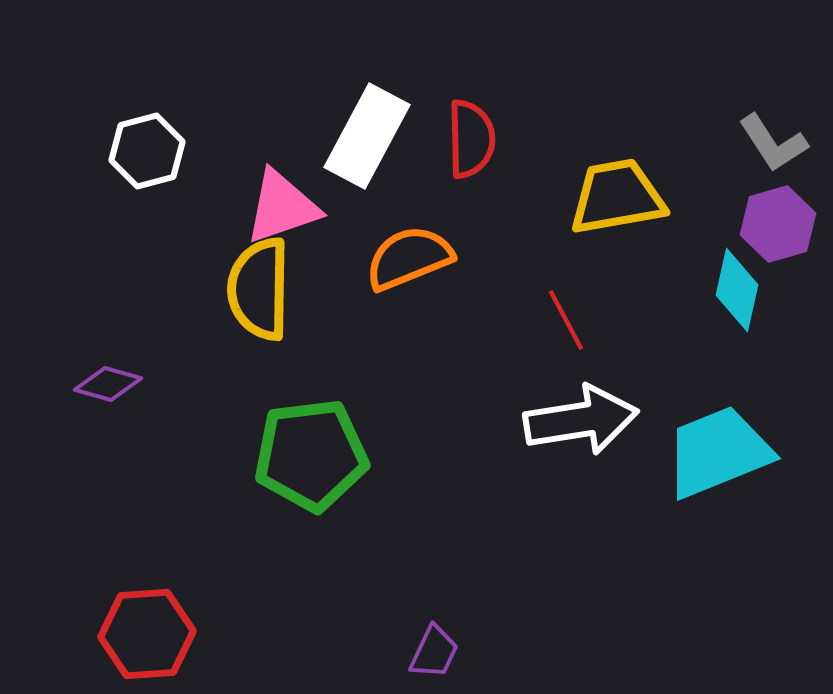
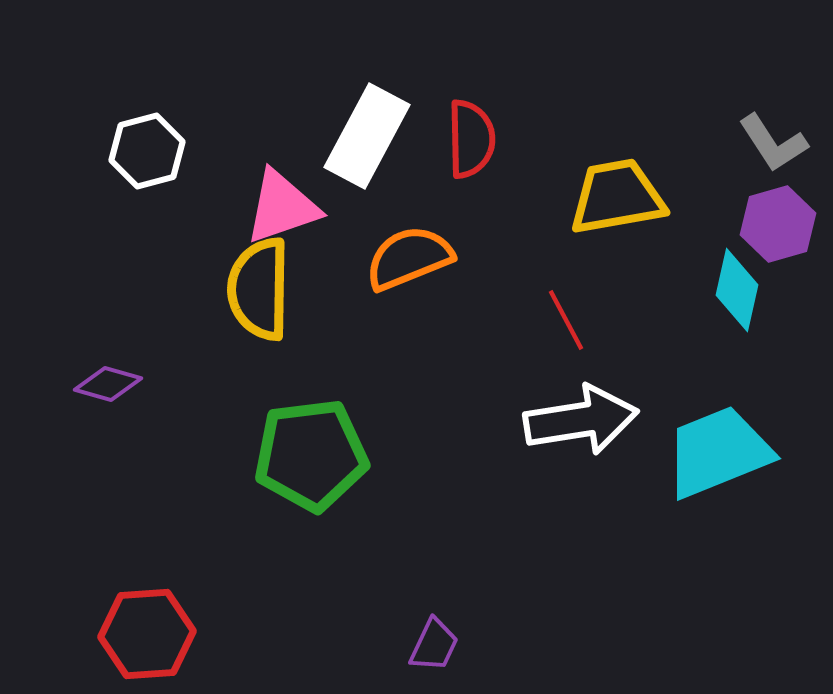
purple trapezoid: moved 7 px up
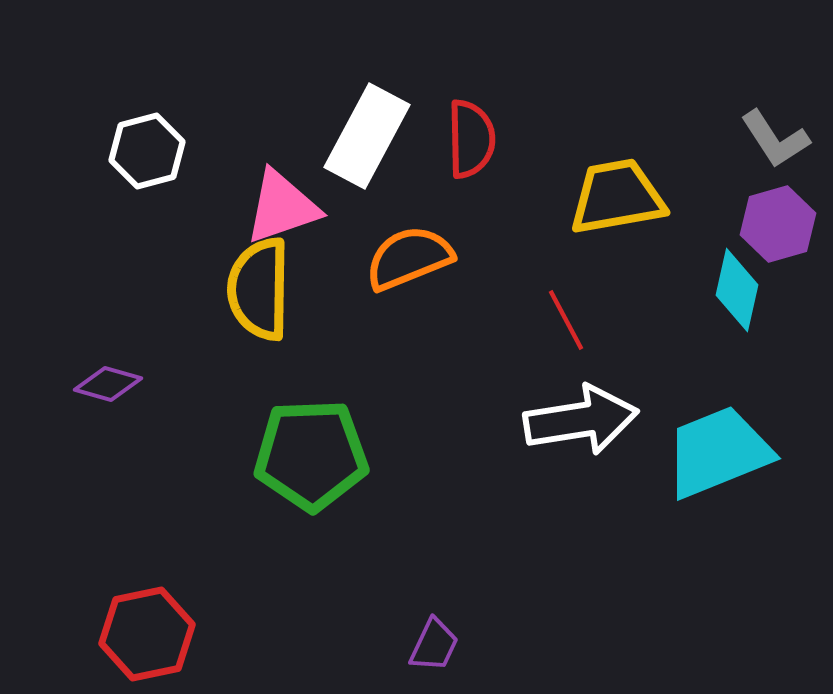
gray L-shape: moved 2 px right, 4 px up
green pentagon: rotated 5 degrees clockwise
red hexagon: rotated 8 degrees counterclockwise
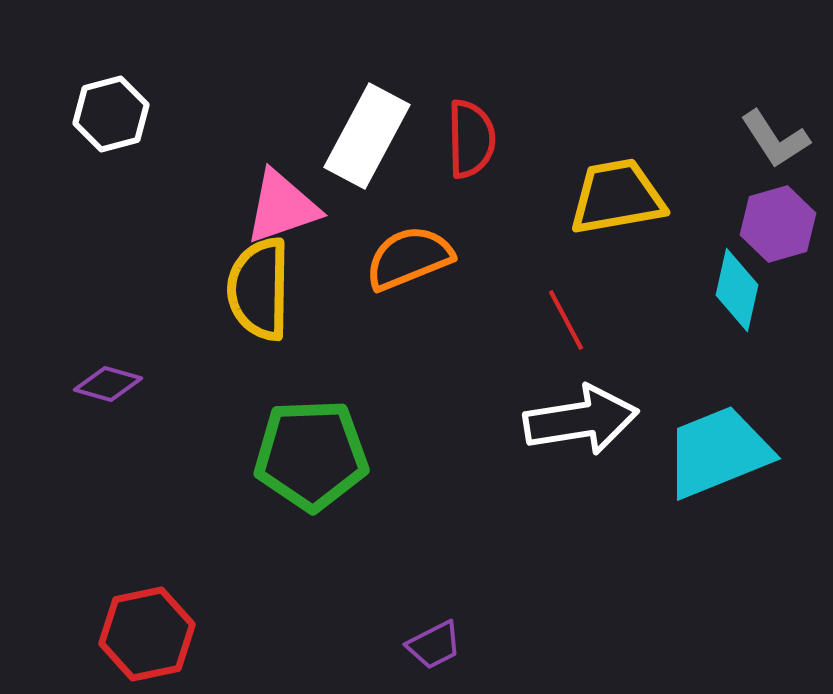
white hexagon: moved 36 px left, 37 px up
purple trapezoid: rotated 38 degrees clockwise
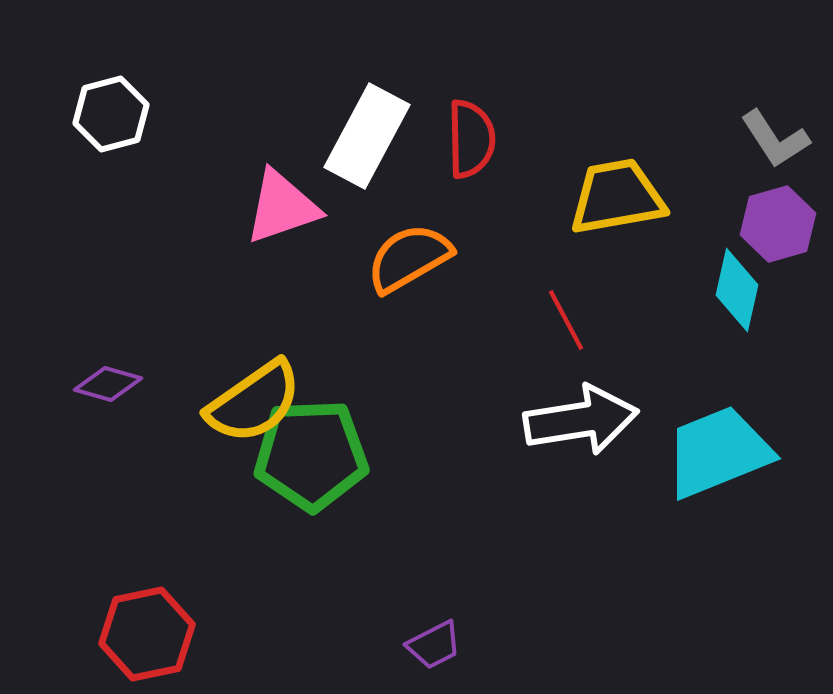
orange semicircle: rotated 8 degrees counterclockwise
yellow semicircle: moved 5 px left, 113 px down; rotated 126 degrees counterclockwise
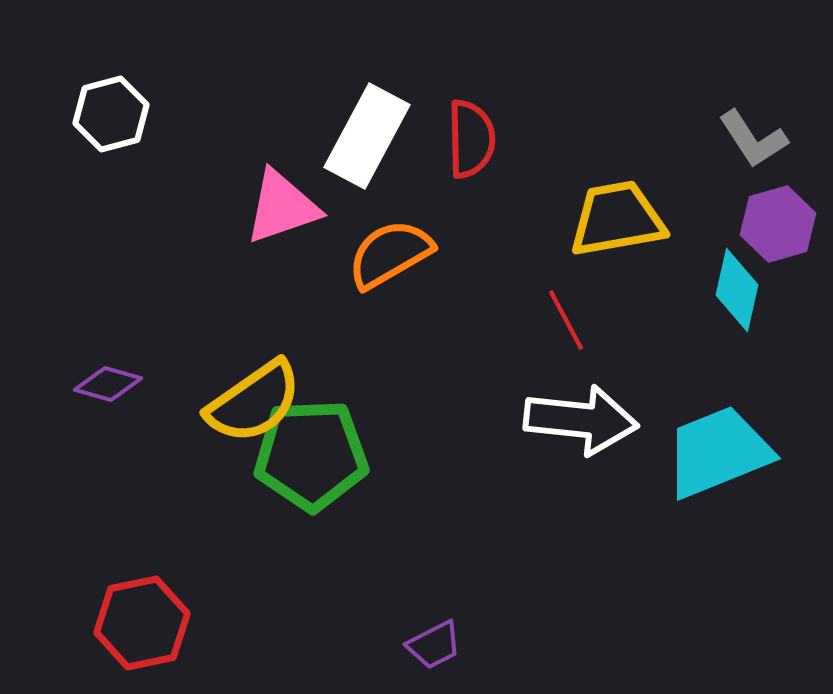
gray L-shape: moved 22 px left
yellow trapezoid: moved 22 px down
orange semicircle: moved 19 px left, 4 px up
white arrow: rotated 15 degrees clockwise
red hexagon: moved 5 px left, 11 px up
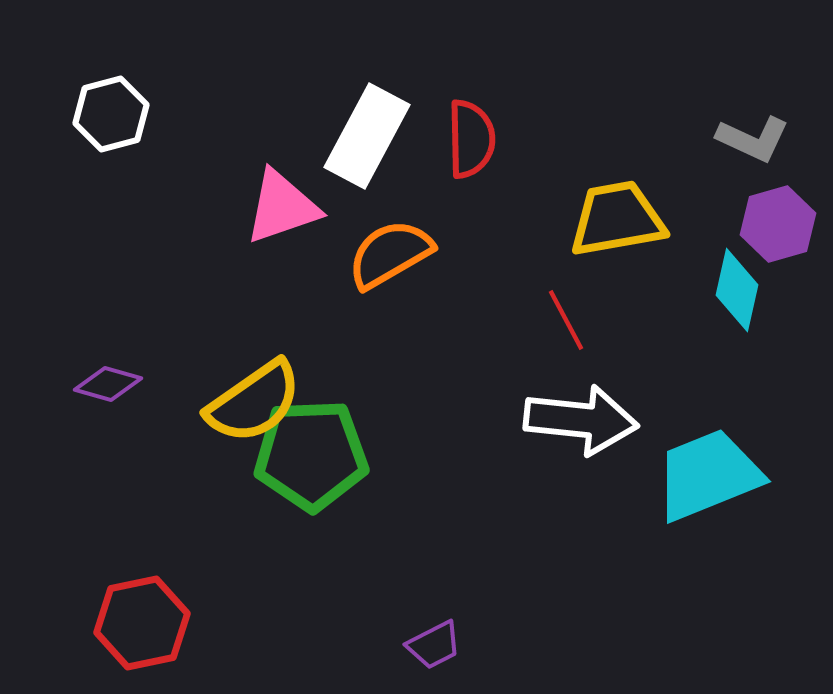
gray L-shape: rotated 32 degrees counterclockwise
cyan trapezoid: moved 10 px left, 23 px down
